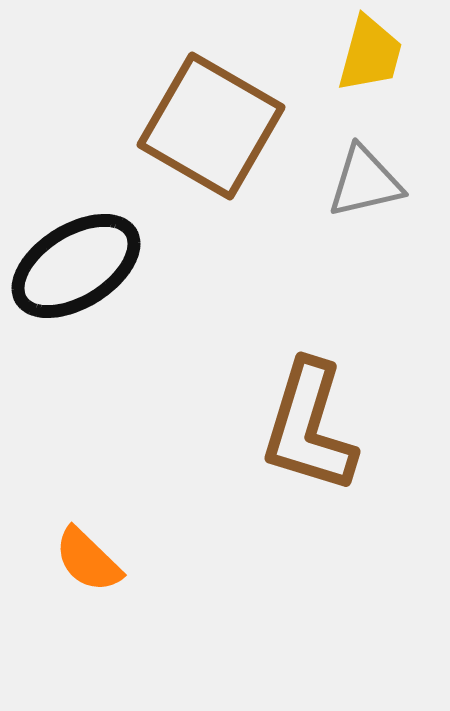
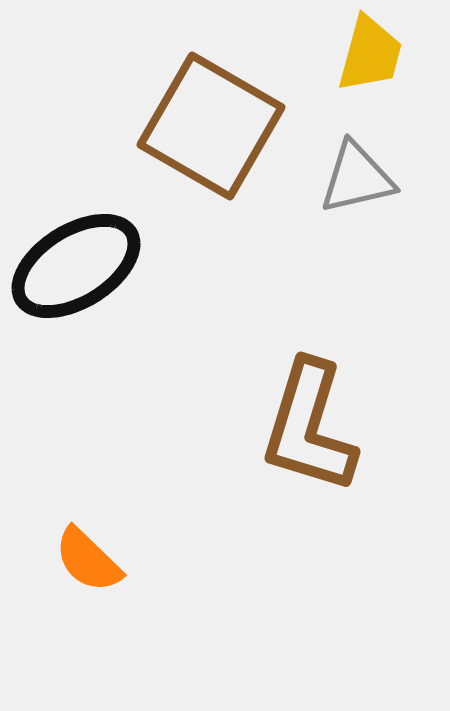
gray triangle: moved 8 px left, 4 px up
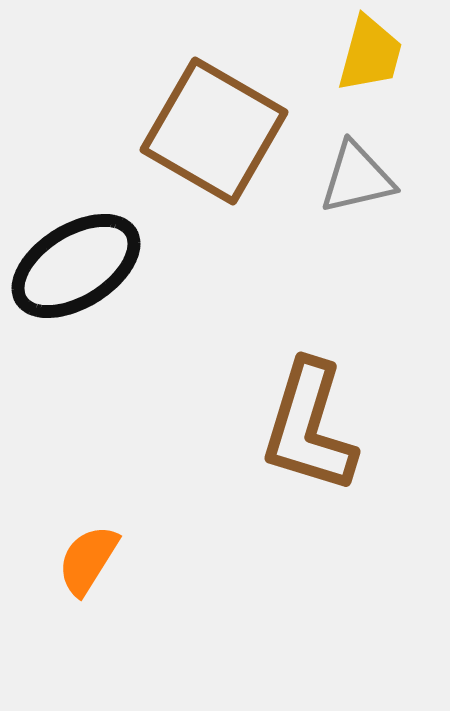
brown square: moved 3 px right, 5 px down
orange semicircle: rotated 78 degrees clockwise
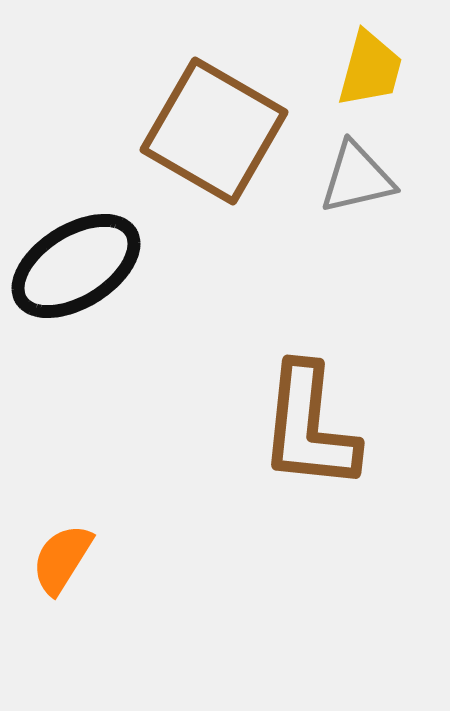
yellow trapezoid: moved 15 px down
brown L-shape: rotated 11 degrees counterclockwise
orange semicircle: moved 26 px left, 1 px up
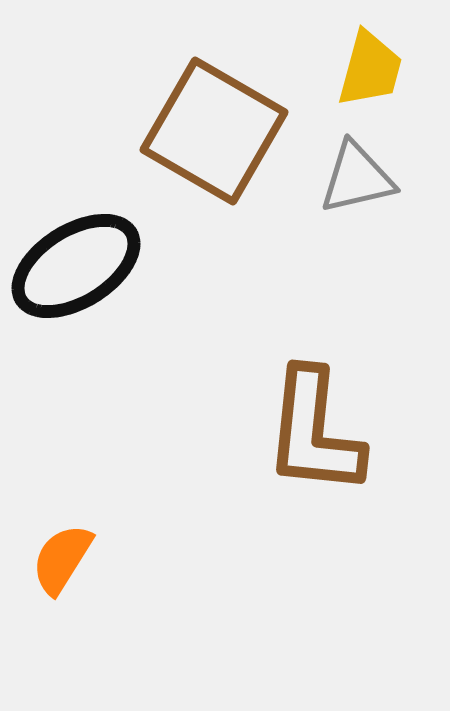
brown L-shape: moved 5 px right, 5 px down
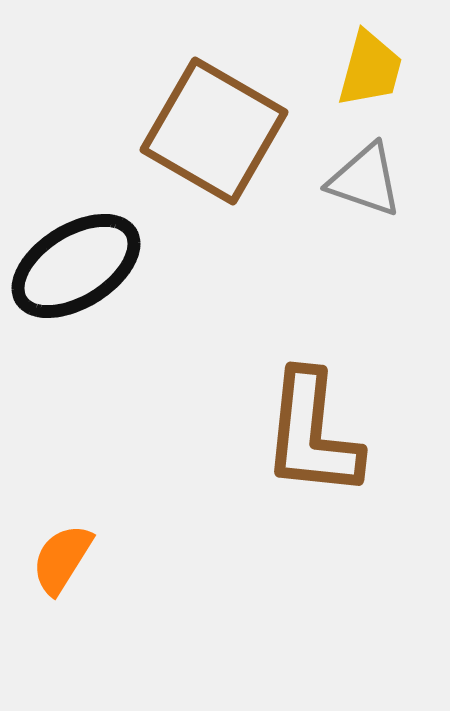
gray triangle: moved 8 px right, 2 px down; rotated 32 degrees clockwise
brown L-shape: moved 2 px left, 2 px down
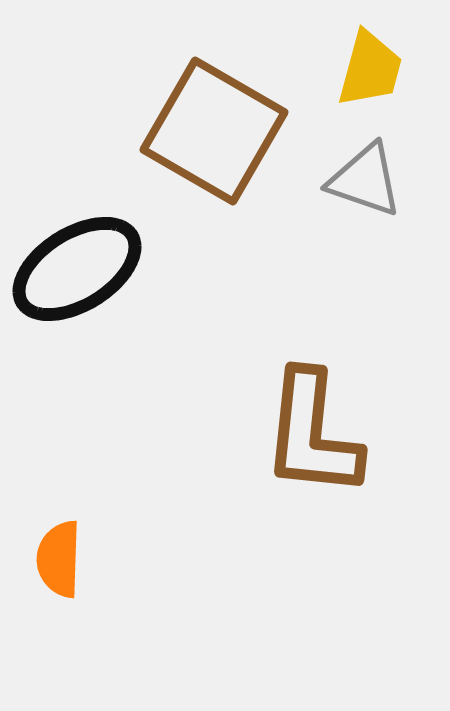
black ellipse: moved 1 px right, 3 px down
orange semicircle: moved 3 px left; rotated 30 degrees counterclockwise
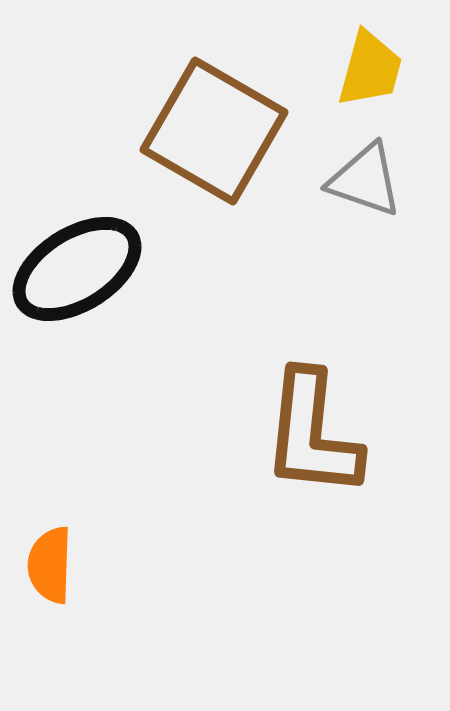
orange semicircle: moved 9 px left, 6 px down
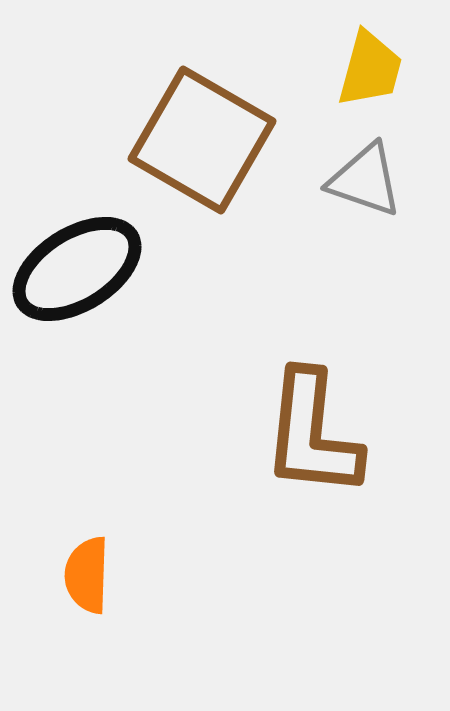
brown square: moved 12 px left, 9 px down
orange semicircle: moved 37 px right, 10 px down
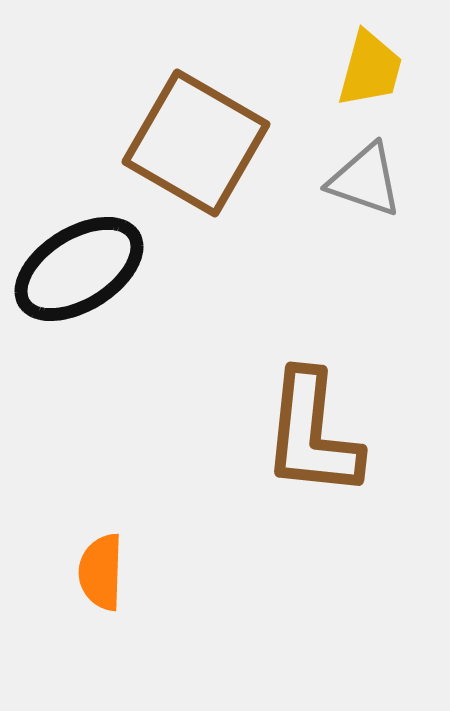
brown square: moved 6 px left, 3 px down
black ellipse: moved 2 px right
orange semicircle: moved 14 px right, 3 px up
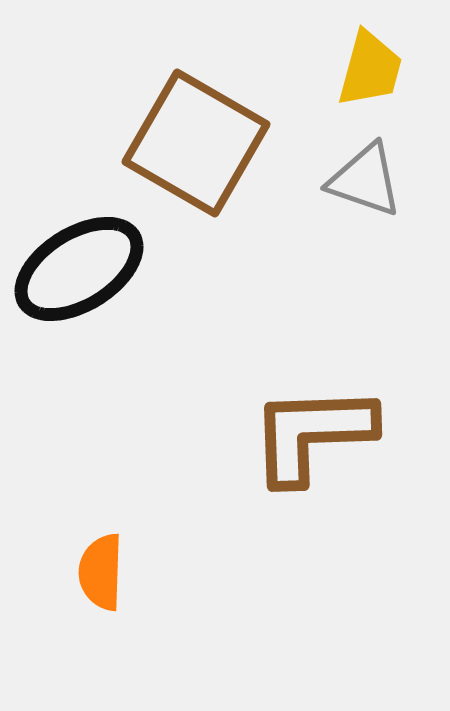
brown L-shape: rotated 82 degrees clockwise
